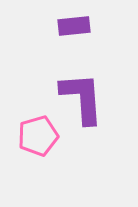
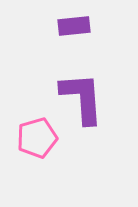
pink pentagon: moved 1 px left, 2 px down
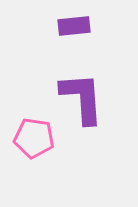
pink pentagon: moved 3 px left; rotated 24 degrees clockwise
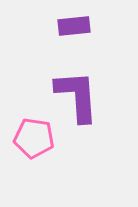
purple L-shape: moved 5 px left, 2 px up
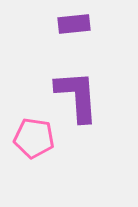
purple rectangle: moved 2 px up
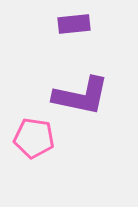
purple L-shape: moved 4 px right; rotated 106 degrees clockwise
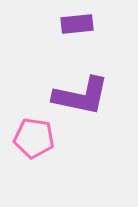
purple rectangle: moved 3 px right
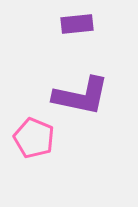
pink pentagon: rotated 15 degrees clockwise
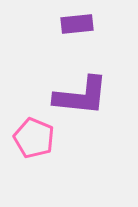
purple L-shape: rotated 6 degrees counterclockwise
